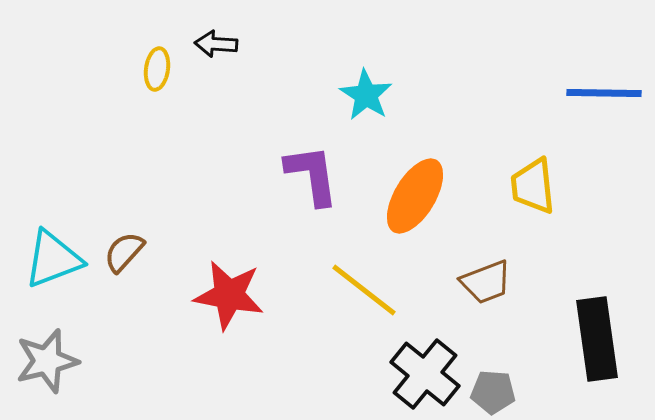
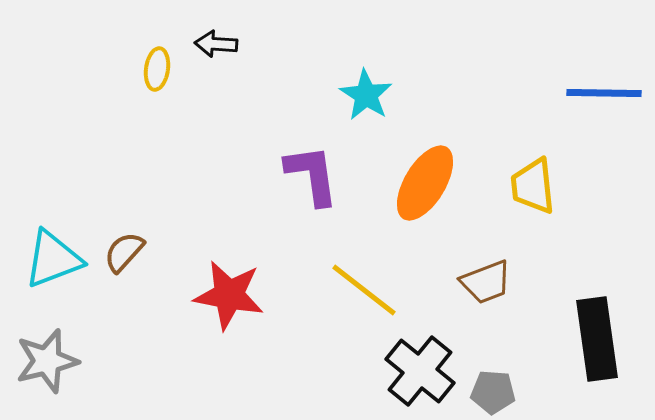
orange ellipse: moved 10 px right, 13 px up
black cross: moved 5 px left, 3 px up
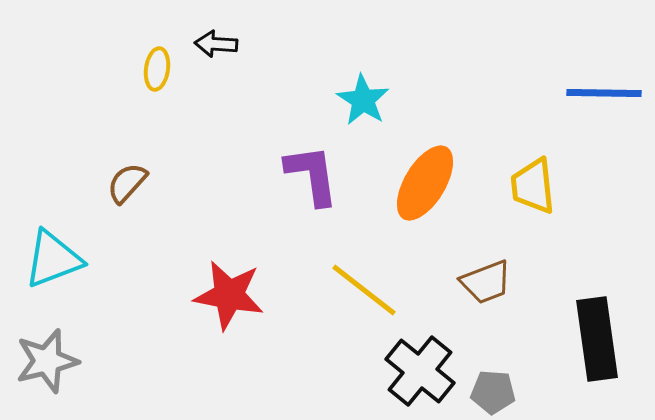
cyan star: moved 3 px left, 5 px down
brown semicircle: moved 3 px right, 69 px up
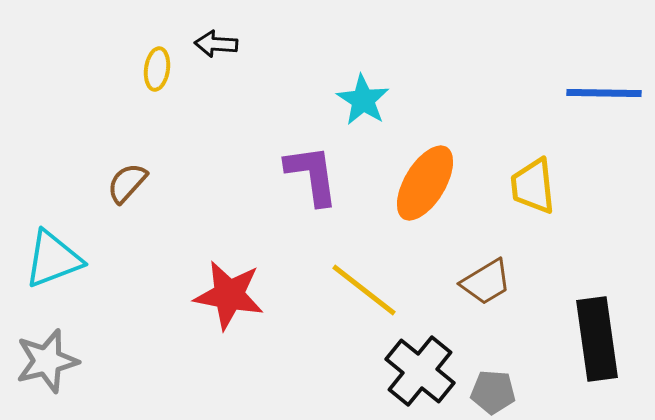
brown trapezoid: rotated 10 degrees counterclockwise
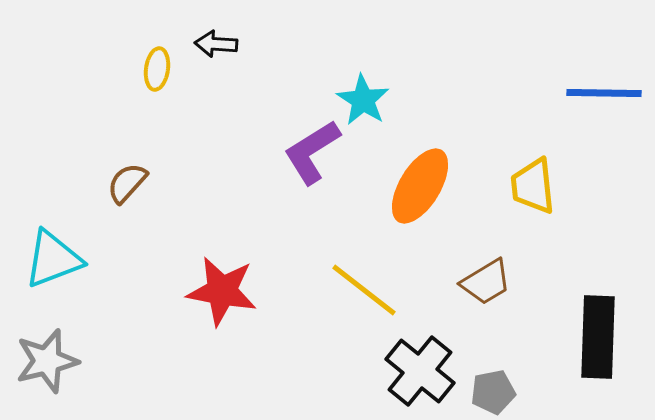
purple L-shape: moved 23 px up; rotated 114 degrees counterclockwise
orange ellipse: moved 5 px left, 3 px down
red star: moved 7 px left, 4 px up
black rectangle: moved 1 px right, 2 px up; rotated 10 degrees clockwise
gray pentagon: rotated 15 degrees counterclockwise
